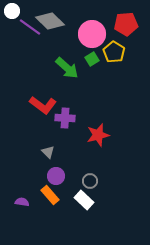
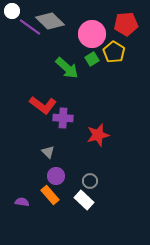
purple cross: moved 2 px left
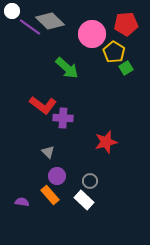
green square: moved 34 px right, 9 px down
red star: moved 8 px right, 7 px down
purple circle: moved 1 px right
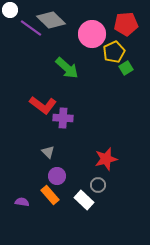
white circle: moved 2 px left, 1 px up
gray diamond: moved 1 px right, 1 px up
purple line: moved 1 px right, 1 px down
yellow pentagon: rotated 15 degrees clockwise
red star: moved 17 px down
gray circle: moved 8 px right, 4 px down
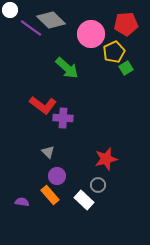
pink circle: moved 1 px left
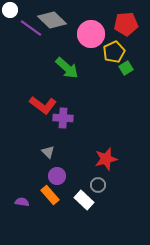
gray diamond: moved 1 px right
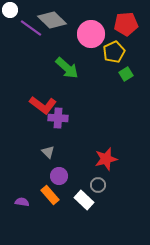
green square: moved 6 px down
purple cross: moved 5 px left
purple circle: moved 2 px right
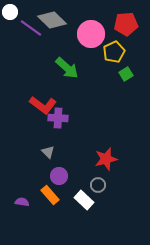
white circle: moved 2 px down
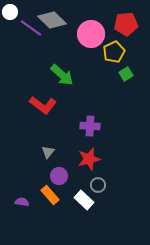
green arrow: moved 5 px left, 7 px down
purple cross: moved 32 px right, 8 px down
gray triangle: rotated 24 degrees clockwise
red star: moved 17 px left
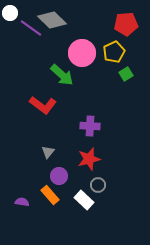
white circle: moved 1 px down
pink circle: moved 9 px left, 19 px down
